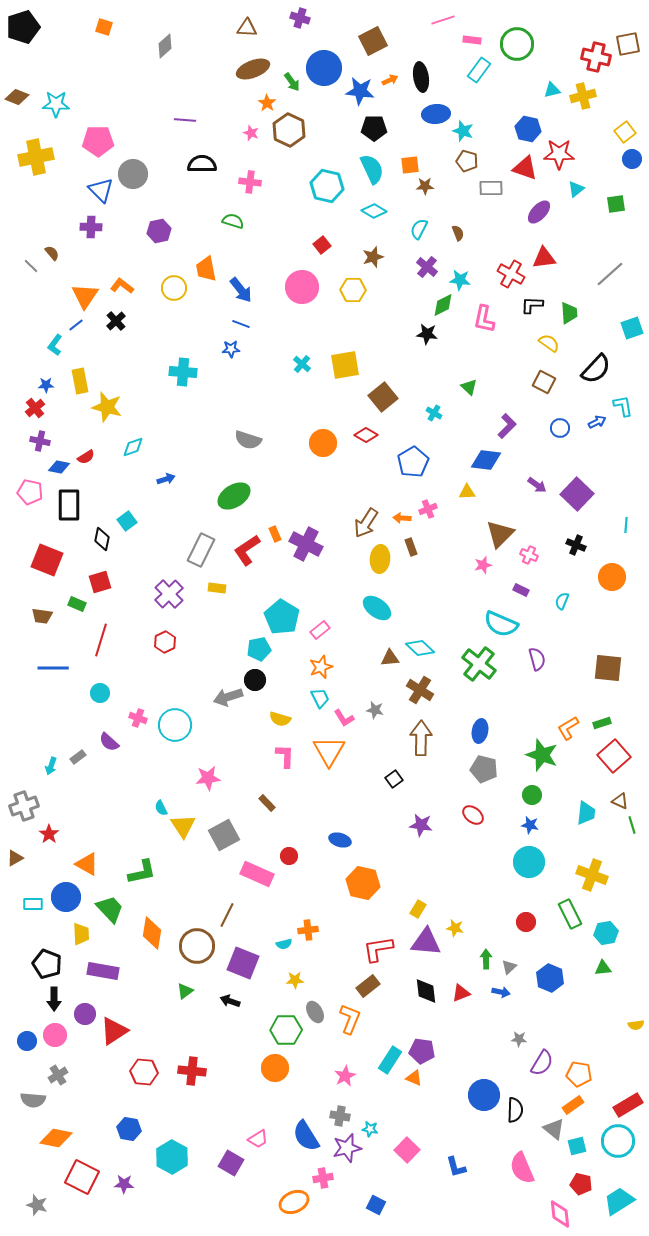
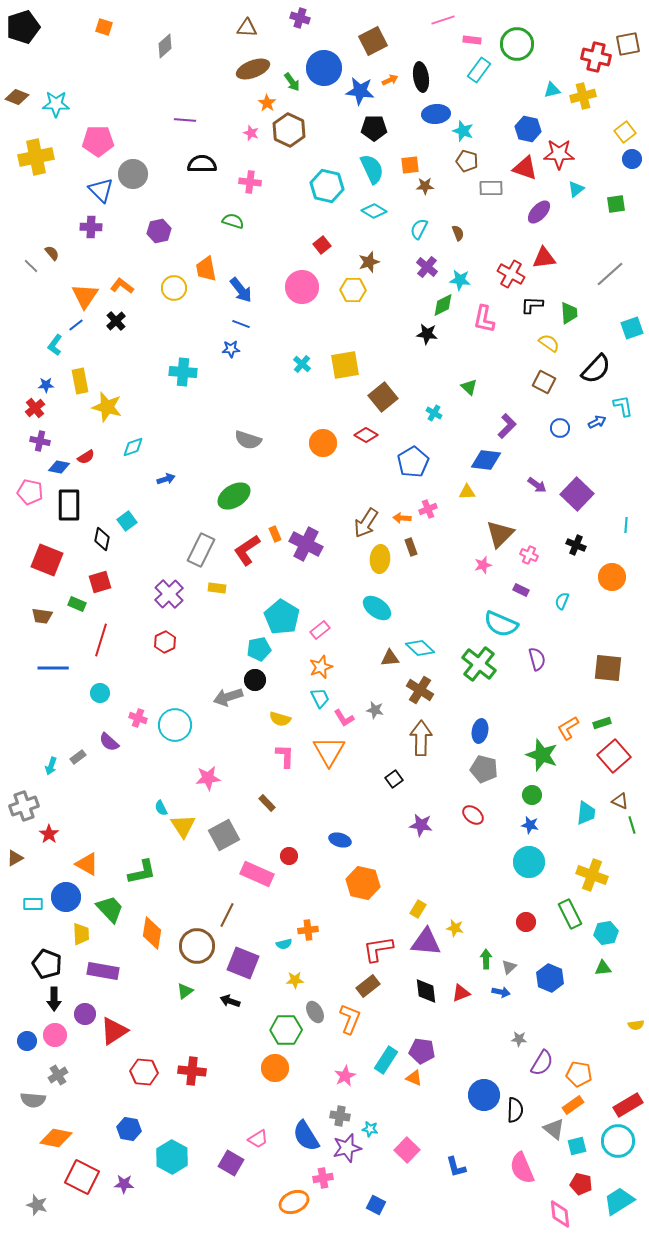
brown star at (373, 257): moved 4 px left, 5 px down
cyan rectangle at (390, 1060): moved 4 px left
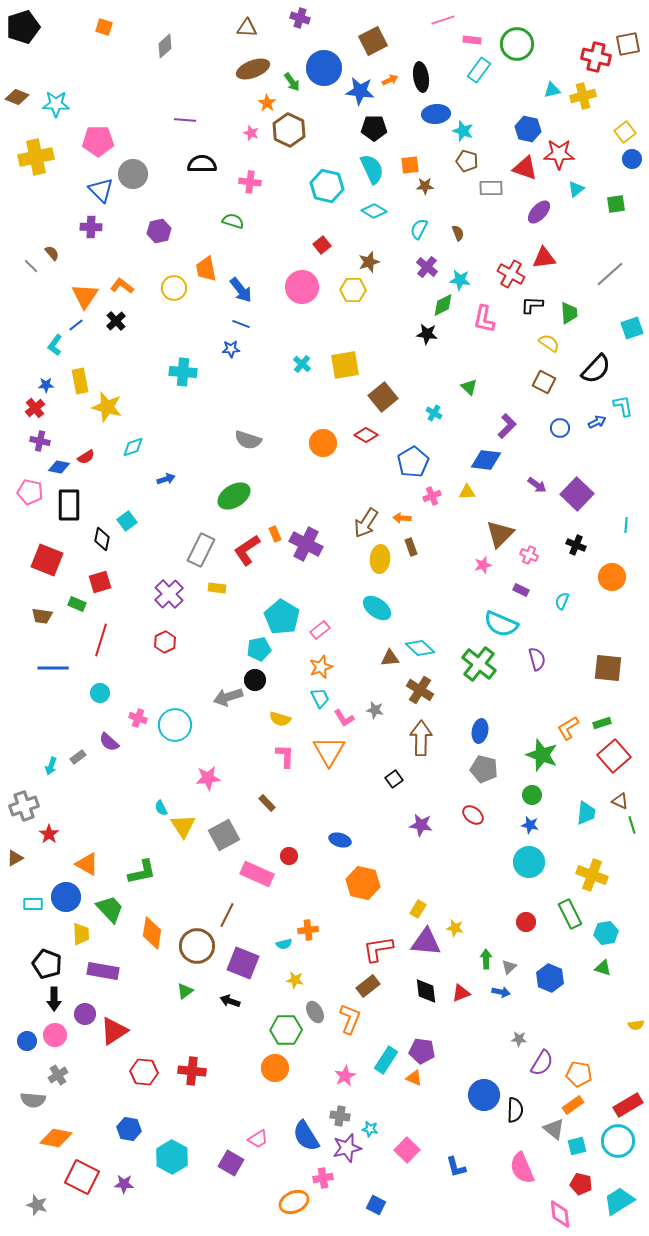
pink cross at (428, 509): moved 4 px right, 13 px up
green triangle at (603, 968): rotated 24 degrees clockwise
yellow star at (295, 980): rotated 12 degrees clockwise
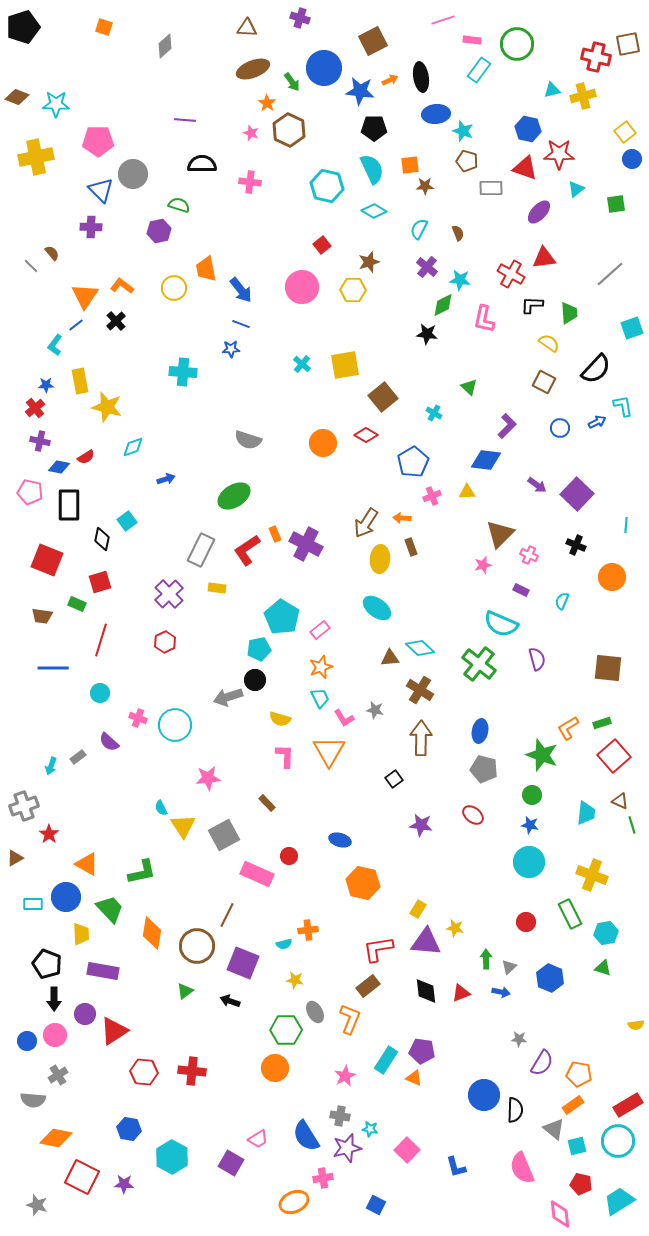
green semicircle at (233, 221): moved 54 px left, 16 px up
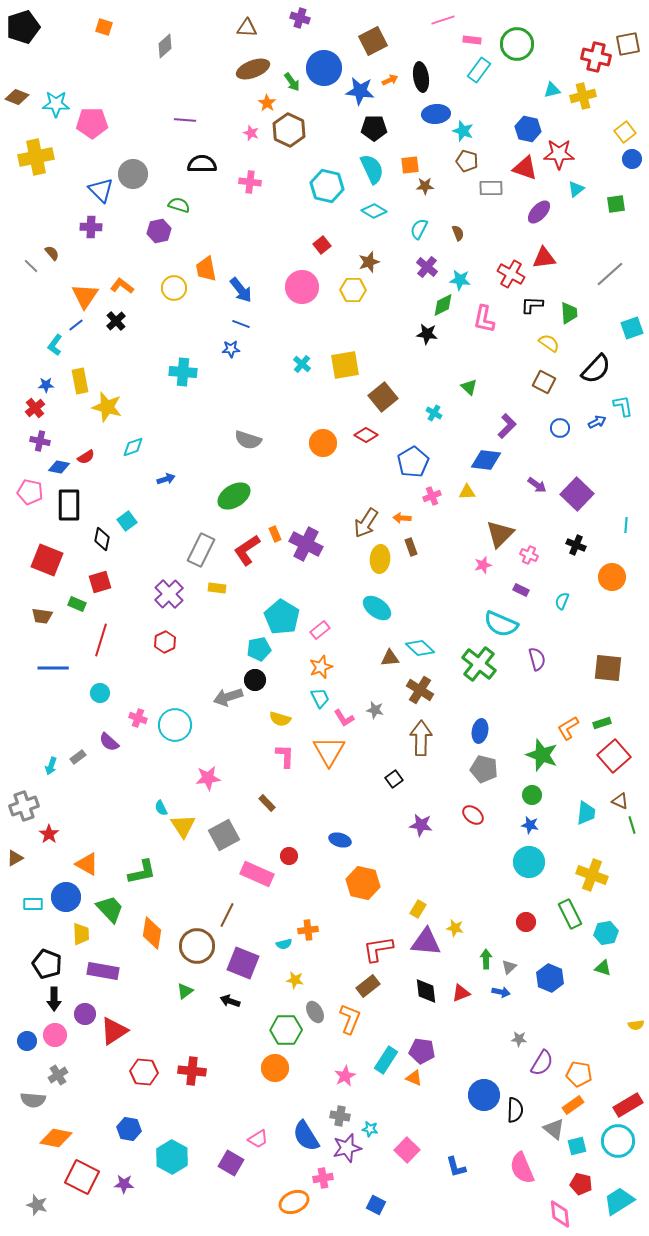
pink pentagon at (98, 141): moved 6 px left, 18 px up
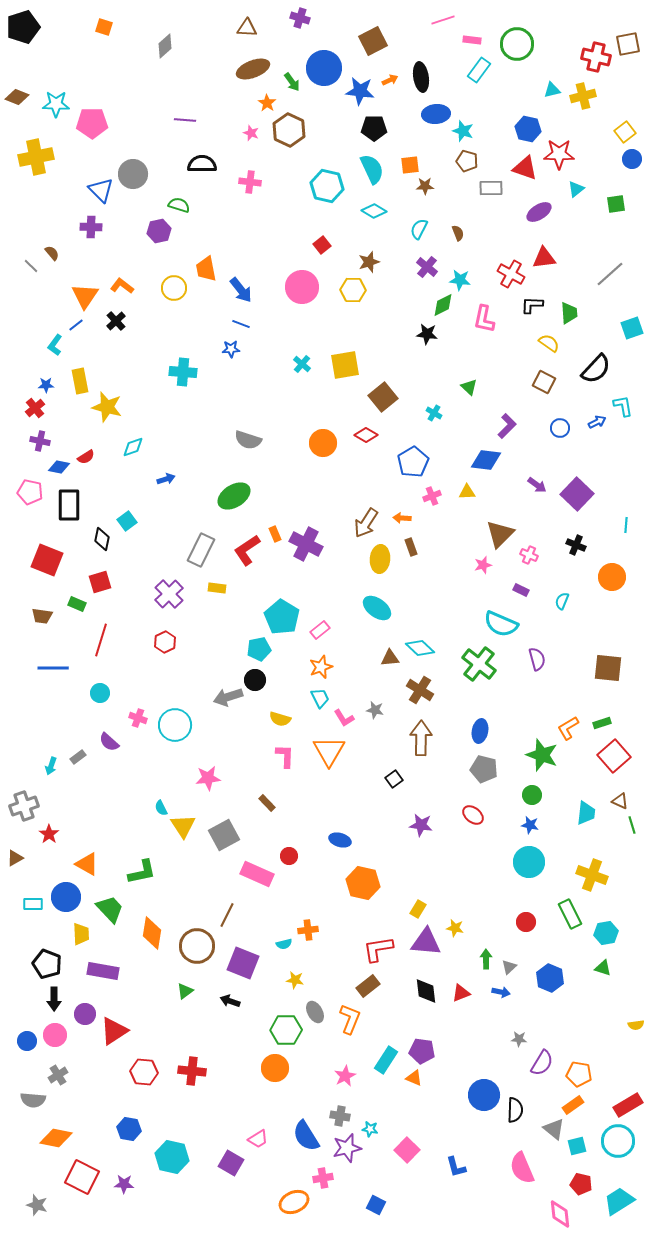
purple ellipse at (539, 212): rotated 15 degrees clockwise
cyan hexagon at (172, 1157): rotated 16 degrees counterclockwise
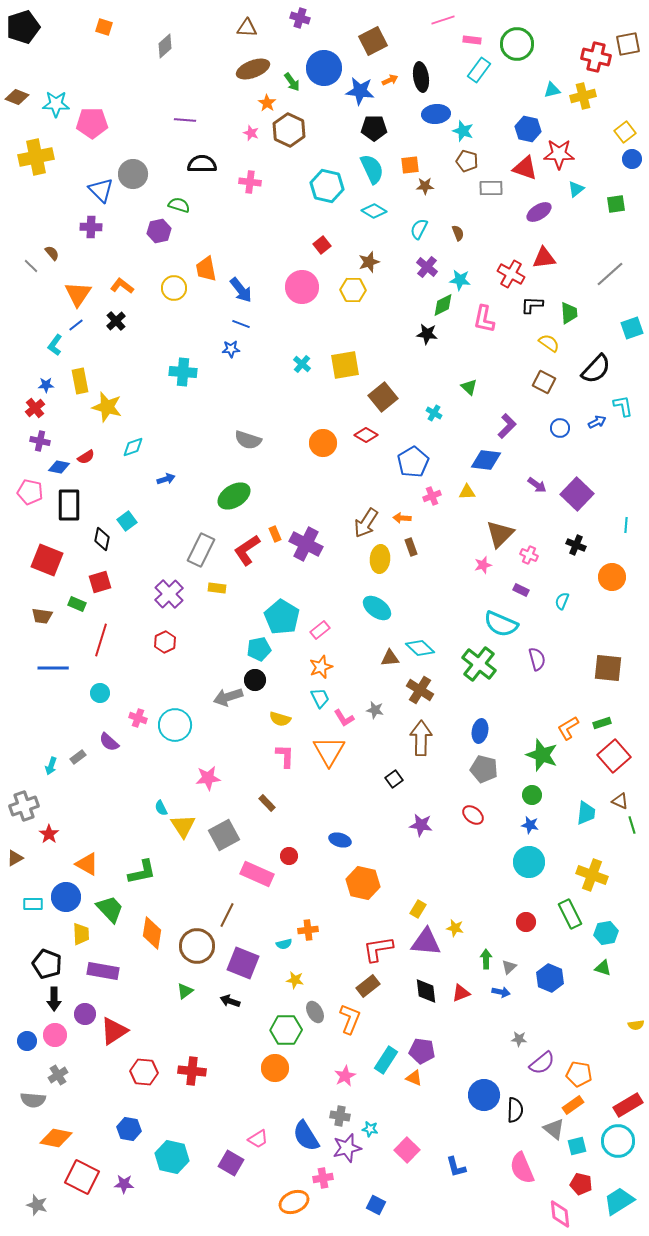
orange triangle at (85, 296): moved 7 px left, 2 px up
purple semicircle at (542, 1063): rotated 20 degrees clockwise
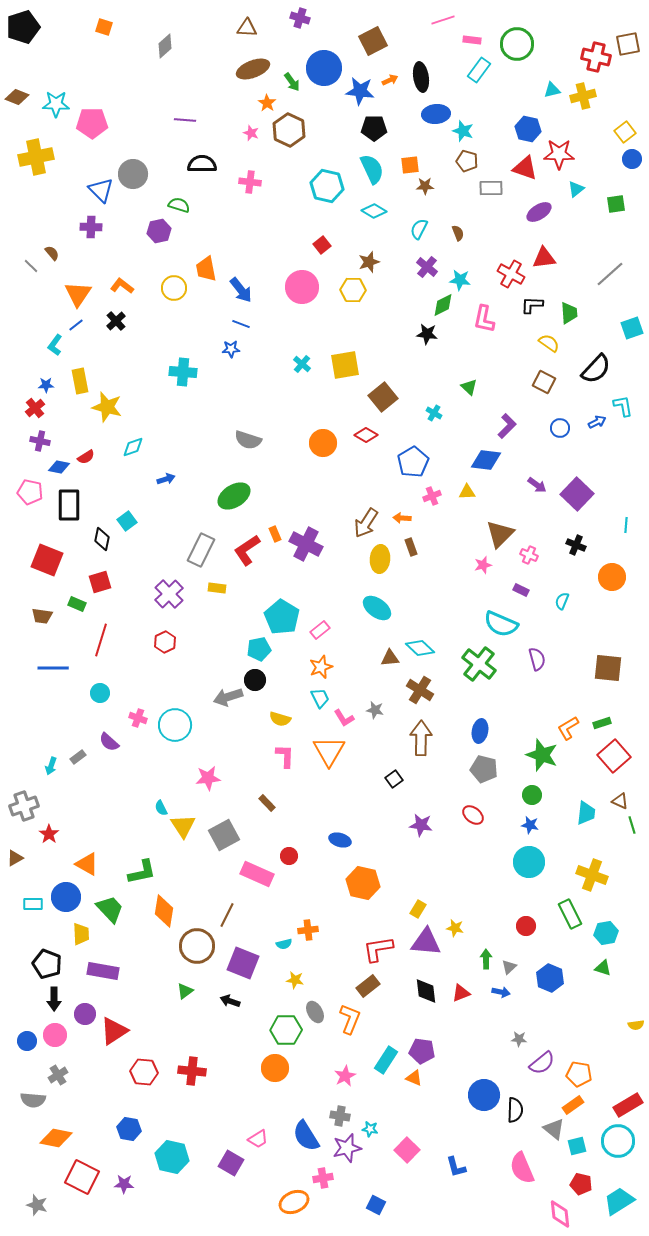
red circle at (526, 922): moved 4 px down
orange diamond at (152, 933): moved 12 px right, 22 px up
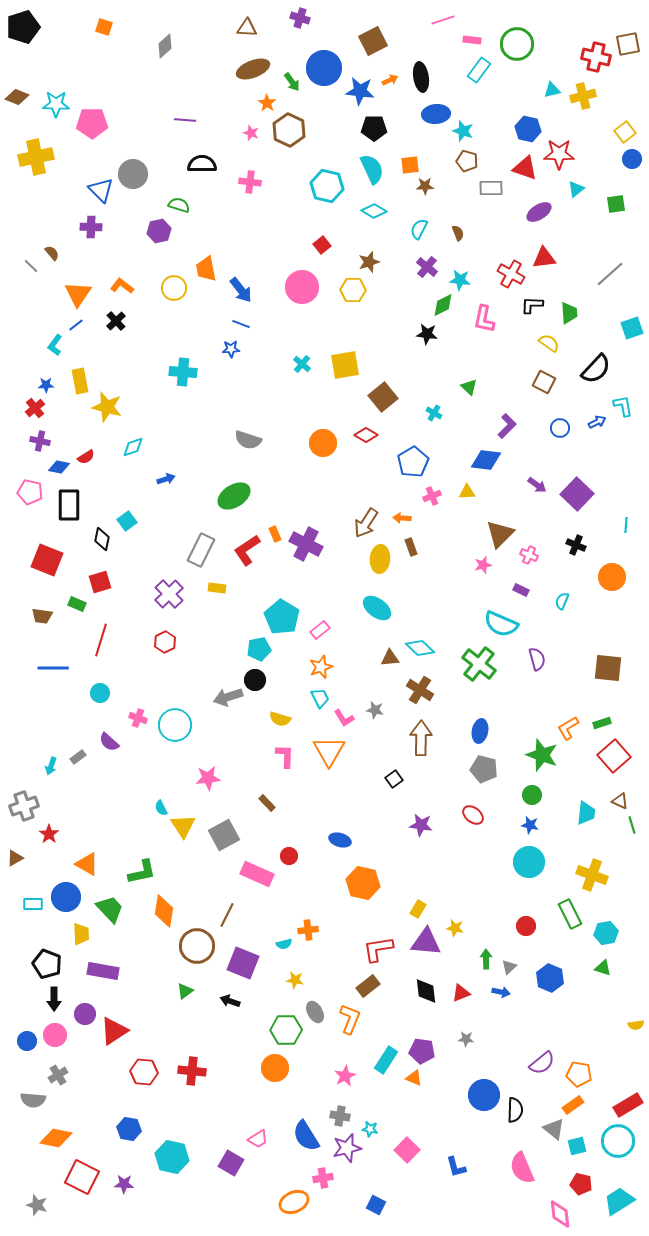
gray star at (519, 1039): moved 53 px left
